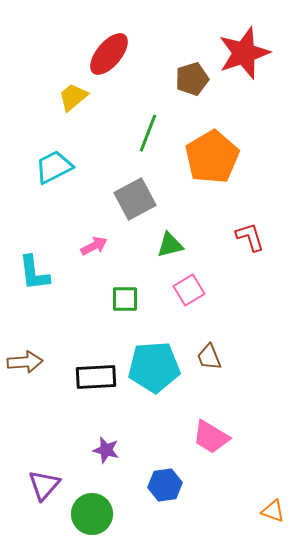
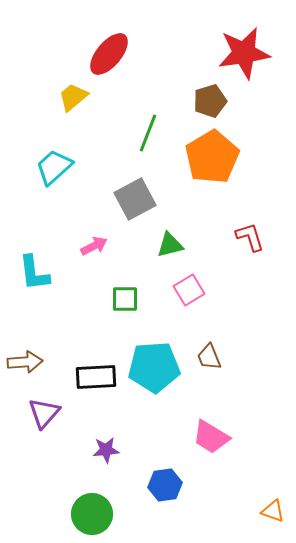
red star: rotated 10 degrees clockwise
brown pentagon: moved 18 px right, 22 px down
cyan trapezoid: rotated 15 degrees counterclockwise
purple star: rotated 20 degrees counterclockwise
purple triangle: moved 72 px up
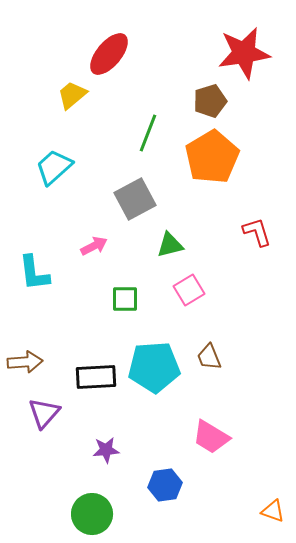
yellow trapezoid: moved 1 px left, 2 px up
red L-shape: moved 7 px right, 5 px up
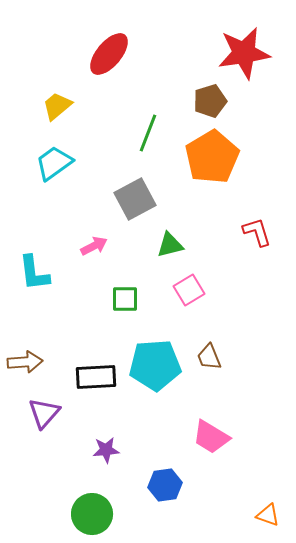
yellow trapezoid: moved 15 px left, 11 px down
cyan trapezoid: moved 4 px up; rotated 6 degrees clockwise
cyan pentagon: moved 1 px right, 2 px up
orange triangle: moved 5 px left, 4 px down
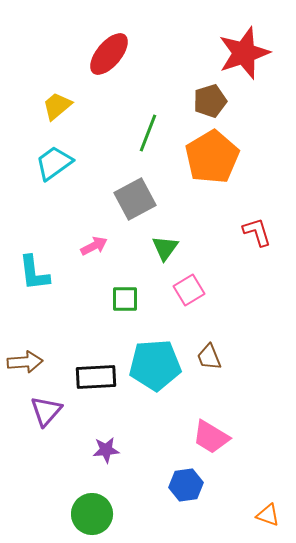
red star: rotated 10 degrees counterclockwise
green triangle: moved 5 px left, 3 px down; rotated 40 degrees counterclockwise
purple triangle: moved 2 px right, 2 px up
blue hexagon: moved 21 px right
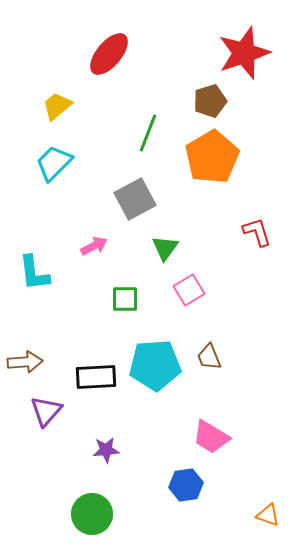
cyan trapezoid: rotated 9 degrees counterclockwise
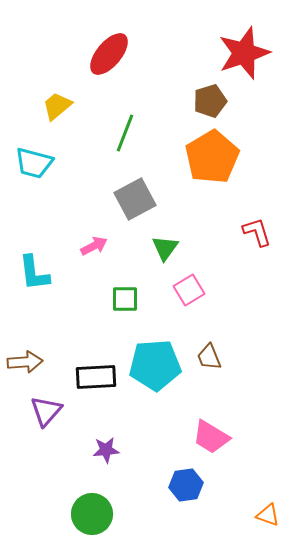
green line: moved 23 px left
cyan trapezoid: moved 20 px left; rotated 120 degrees counterclockwise
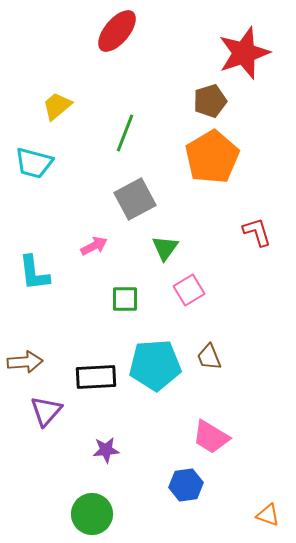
red ellipse: moved 8 px right, 23 px up
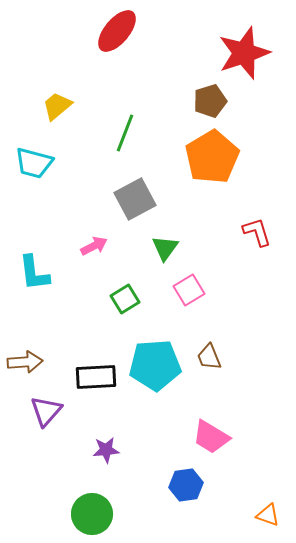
green square: rotated 32 degrees counterclockwise
